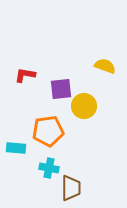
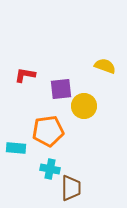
cyan cross: moved 1 px right, 1 px down
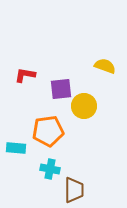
brown trapezoid: moved 3 px right, 2 px down
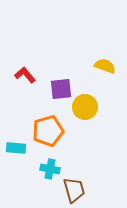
red L-shape: rotated 40 degrees clockwise
yellow circle: moved 1 px right, 1 px down
orange pentagon: rotated 8 degrees counterclockwise
brown trapezoid: rotated 16 degrees counterclockwise
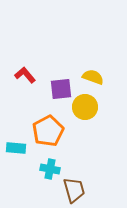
yellow semicircle: moved 12 px left, 11 px down
orange pentagon: rotated 12 degrees counterclockwise
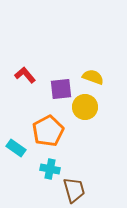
cyan rectangle: rotated 30 degrees clockwise
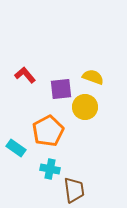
brown trapezoid: rotated 8 degrees clockwise
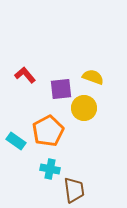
yellow circle: moved 1 px left, 1 px down
cyan rectangle: moved 7 px up
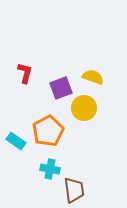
red L-shape: moved 2 px up; rotated 55 degrees clockwise
purple square: moved 1 px up; rotated 15 degrees counterclockwise
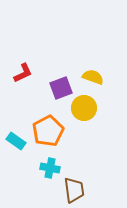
red L-shape: moved 2 px left; rotated 50 degrees clockwise
cyan cross: moved 1 px up
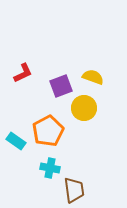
purple square: moved 2 px up
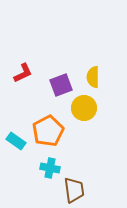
yellow semicircle: rotated 110 degrees counterclockwise
purple square: moved 1 px up
